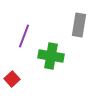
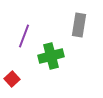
green cross: rotated 25 degrees counterclockwise
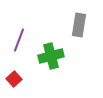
purple line: moved 5 px left, 4 px down
red square: moved 2 px right
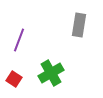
green cross: moved 17 px down; rotated 15 degrees counterclockwise
red square: rotated 14 degrees counterclockwise
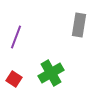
purple line: moved 3 px left, 3 px up
